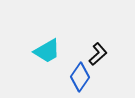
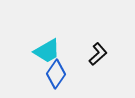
blue diamond: moved 24 px left, 3 px up
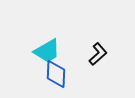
blue diamond: rotated 32 degrees counterclockwise
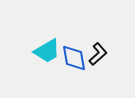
blue diamond: moved 18 px right, 16 px up; rotated 12 degrees counterclockwise
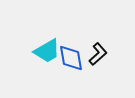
blue diamond: moved 3 px left
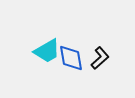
black L-shape: moved 2 px right, 4 px down
